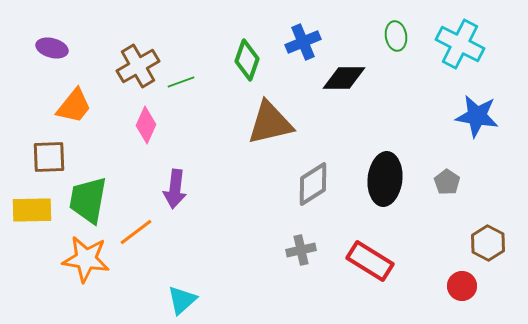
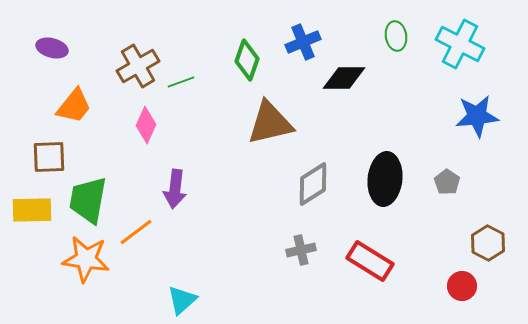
blue star: rotated 15 degrees counterclockwise
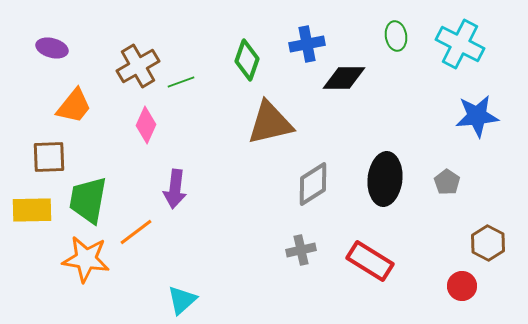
blue cross: moved 4 px right, 2 px down; rotated 12 degrees clockwise
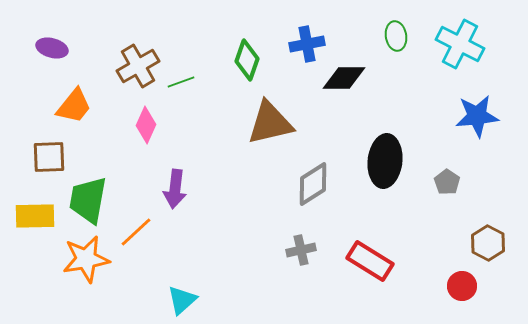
black ellipse: moved 18 px up
yellow rectangle: moved 3 px right, 6 px down
orange line: rotated 6 degrees counterclockwise
orange star: rotated 18 degrees counterclockwise
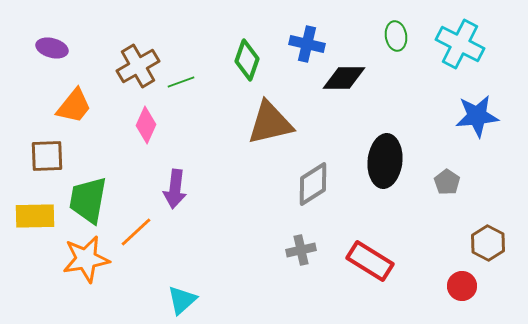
blue cross: rotated 24 degrees clockwise
brown square: moved 2 px left, 1 px up
